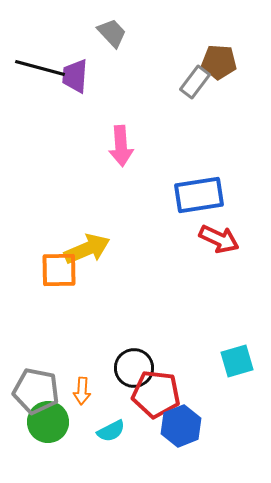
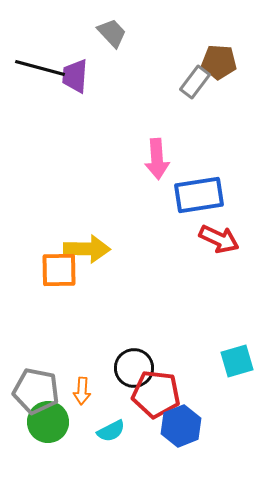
pink arrow: moved 36 px right, 13 px down
yellow arrow: rotated 24 degrees clockwise
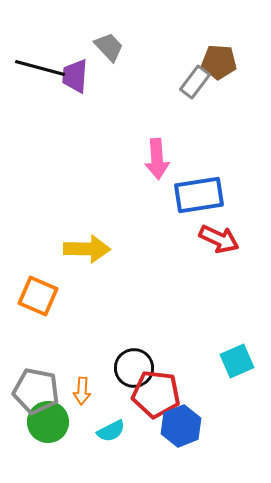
gray trapezoid: moved 3 px left, 14 px down
orange square: moved 21 px left, 26 px down; rotated 24 degrees clockwise
cyan square: rotated 8 degrees counterclockwise
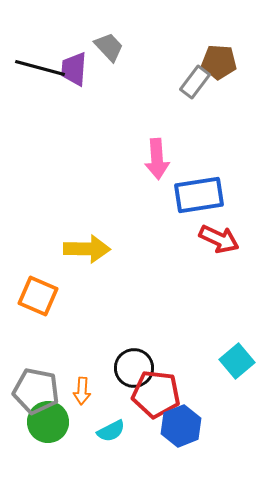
purple trapezoid: moved 1 px left, 7 px up
cyan square: rotated 16 degrees counterclockwise
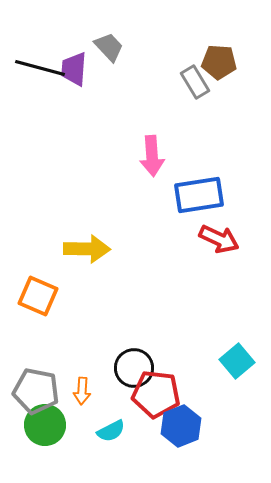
gray rectangle: rotated 68 degrees counterclockwise
pink arrow: moved 5 px left, 3 px up
green circle: moved 3 px left, 3 px down
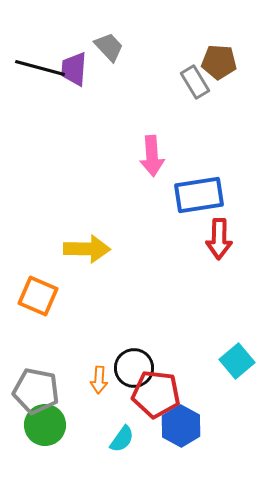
red arrow: rotated 66 degrees clockwise
orange arrow: moved 17 px right, 11 px up
blue hexagon: rotated 9 degrees counterclockwise
cyan semicircle: moved 11 px right, 8 px down; rotated 28 degrees counterclockwise
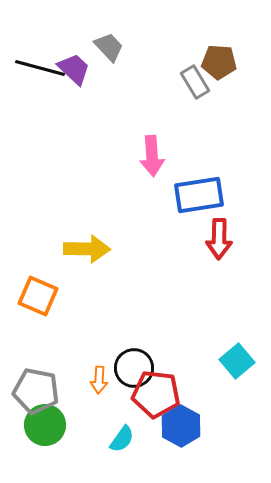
purple trapezoid: rotated 129 degrees clockwise
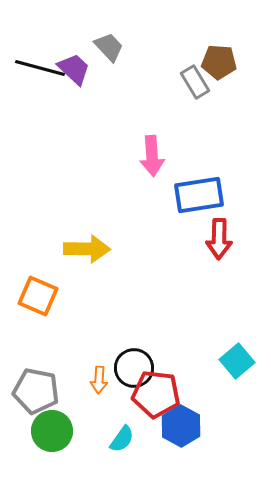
green circle: moved 7 px right, 6 px down
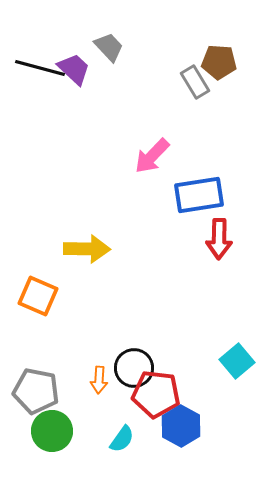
pink arrow: rotated 48 degrees clockwise
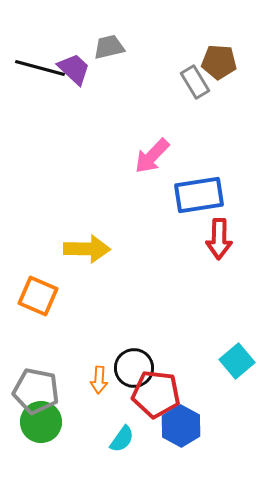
gray trapezoid: rotated 60 degrees counterclockwise
green circle: moved 11 px left, 9 px up
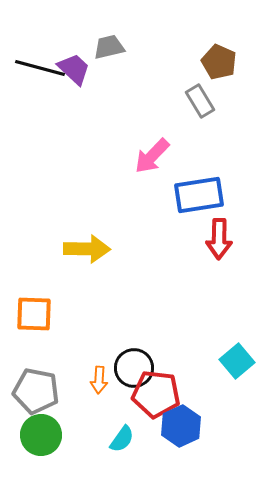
brown pentagon: rotated 20 degrees clockwise
gray rectangle: moved 5 px right, 19 px down
orange square: moved 4 px left, 18 px down; rotated 21 degrees counterclockwise
green circle: moved 13 px down
blue hexagon: rotated 6 degrees clockwise
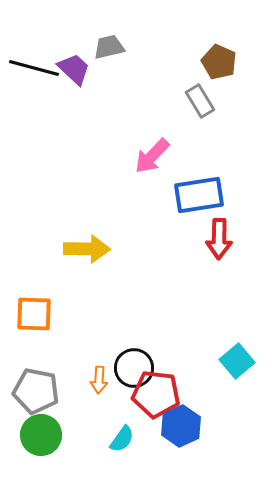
black line: moved 6 px left
